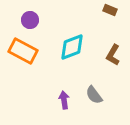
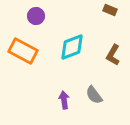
purple circle: moved 6 px right, 4 px up
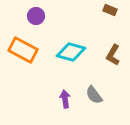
cyan diamond: moved 1 px left, 5 px down; rotated 36 degrees clockwise
orange rectangle: moved 1 px up
purple arrow: moved 1 px right, 1 px up
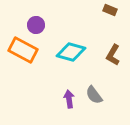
purple circle: moved 9 px down
purple arrow: moved 4 px right
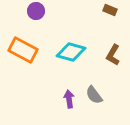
purple circle: moved 14 px up
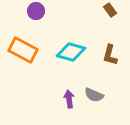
brown rectangle: rotated 32 degrees clockwise
brown L-shape: moved 3 px left; rotated 15 degrees counterclockwise
gray semicircle: rotated 30 degrees counterclockwise
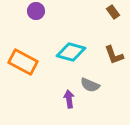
brown rectangle: moved 3 px right, 2 px down
orange rectangle: moved 12 px down
brown L-shape: moved 4 px right; rotated 35 degrees counterclockwise
gray semicircle: moved 4 px left, 10 px up
